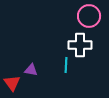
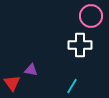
pink circle: moved 2 px right
cyan line: moved 6 px right, 21 px down; rotated 28 degrees clockwise
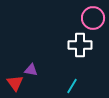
pink circle: moved 2 px right, 2 px down
red triangle: moved 3 px right
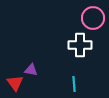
cyan line: moved 2 px right, 2 px up; rotated 35 degrees counterclockwise
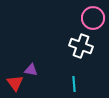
white cross: moved 1 px right, 1 px down; rotated 20 degrees clockwise
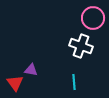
cyan line: moved 2 px up
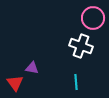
purple triangle: moved 1 px right, 2 px up
cyan line: moved 2 px right
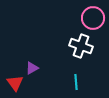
purple triangle: rotated 40 degrees counterclockwise
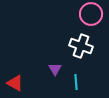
pink circle: moved 2 px left, 4 px up
purple triangle: moved 23 px right, 1 px down; rotated 32 degrees counterclockwise
red triangle: rotated 24 degrees counterclockwise
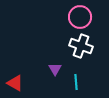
pink circle: moved 11 px left, 3 px down
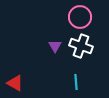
purple triangle: moved 23 px up
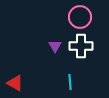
white cross: rotated 20 degrees counterclockwise
cyan line: moved 6 px left
